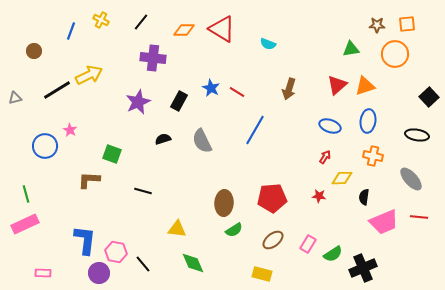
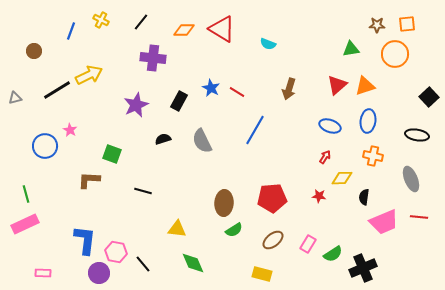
purple star at (138, 102): moved 2 px left, 3 px down
gray ellipse at (411, 179): rotated 20 degrees clockwise
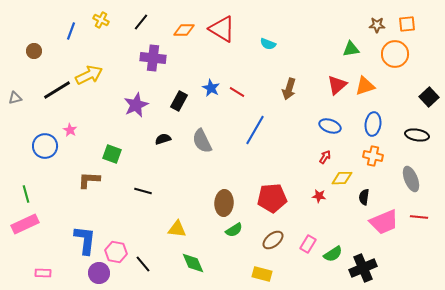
blue ellipse at (368, 121): moved 5 px right, 3 px down
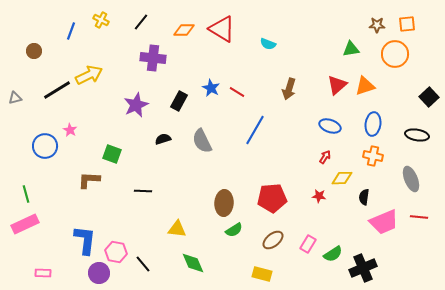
black line at (143, 191): rotated 12 degrees counterclockwise
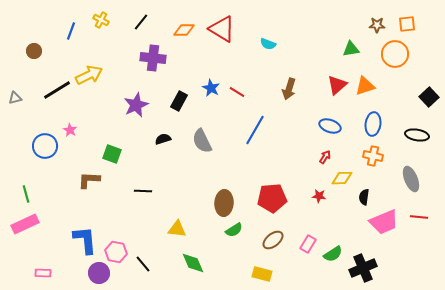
blue L-shape at (85, 240): rotated 12 degrees counterclockwise
